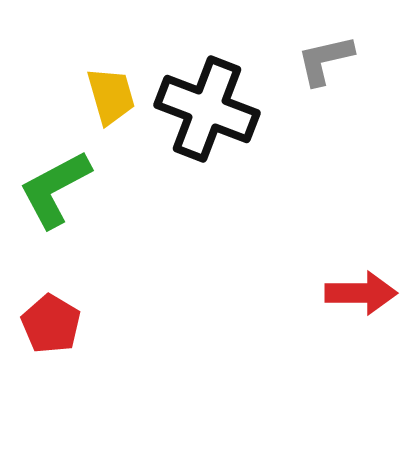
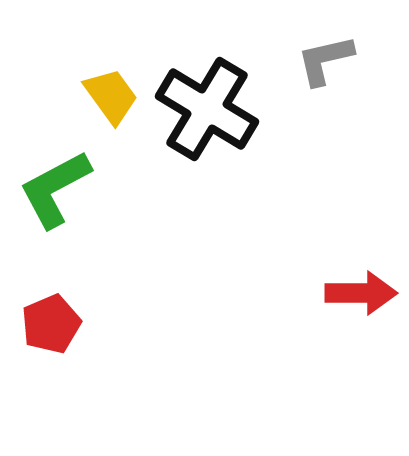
yellow trapezoid: rotated 20 degrees counterclockwise
black cross: rotated 10 degrees clockwise
red pentagon: rotated 18 degrees clockwise
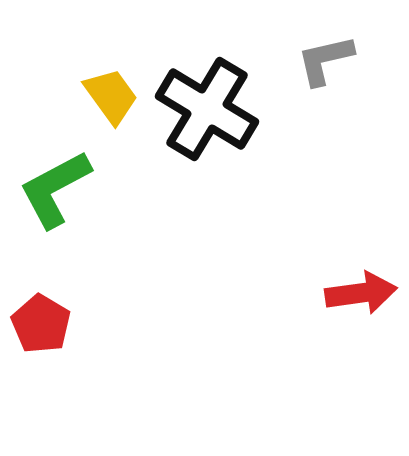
red arrow: rotated 8 degrees counterclockwise
red pentagon: moved 10 px left; rotated 18 degrees counterclockwise
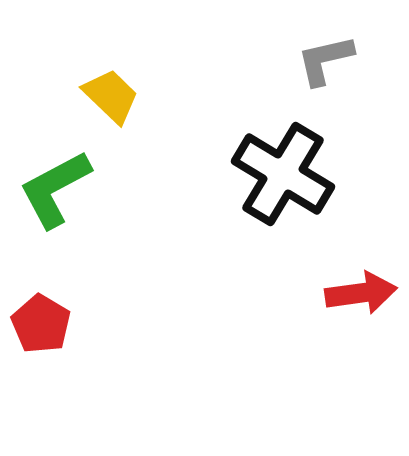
yellow trapezoid: rotated 10 degrees counterclockwise
black cross: moved 76 px right, 65 px down
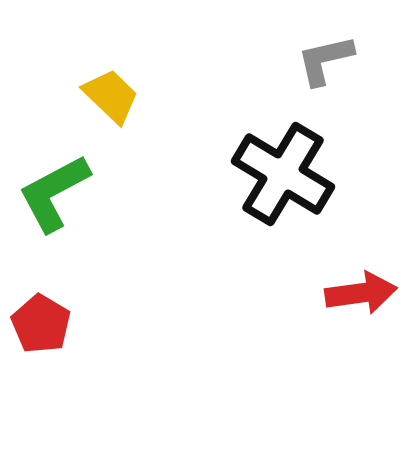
green L-shape: moved 1 px left, 4 px down
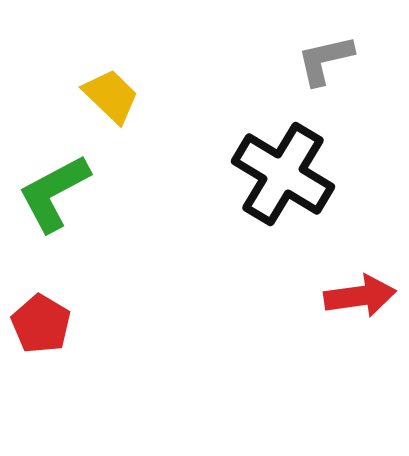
red arrow: moved 1 px left, 3 px down
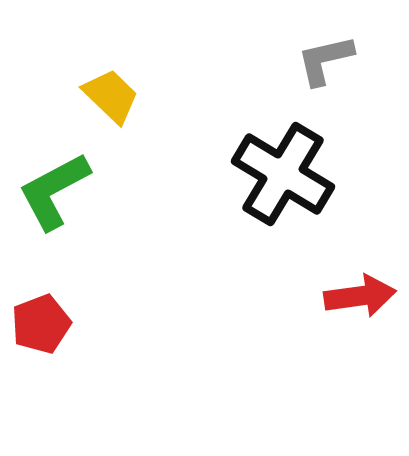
green L-shape: moved 2 px up
red pentagon: rotated 20 degrees clockwise
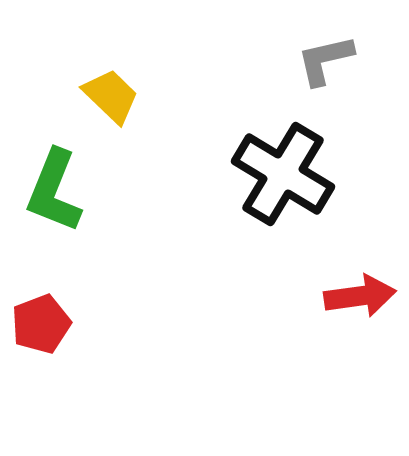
green L-shape: rotated 40 degrees counterclockwise
